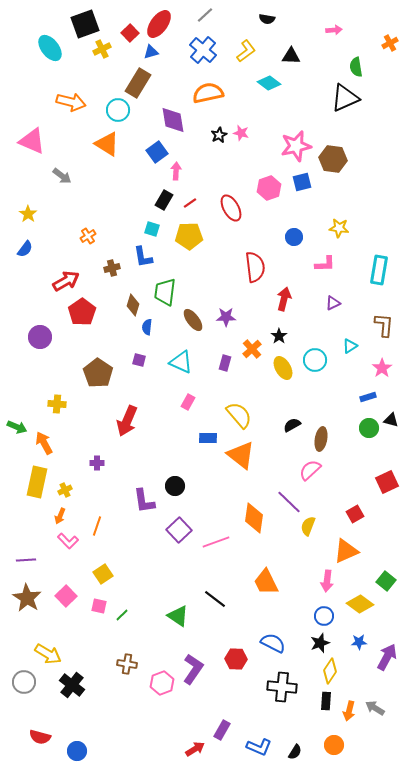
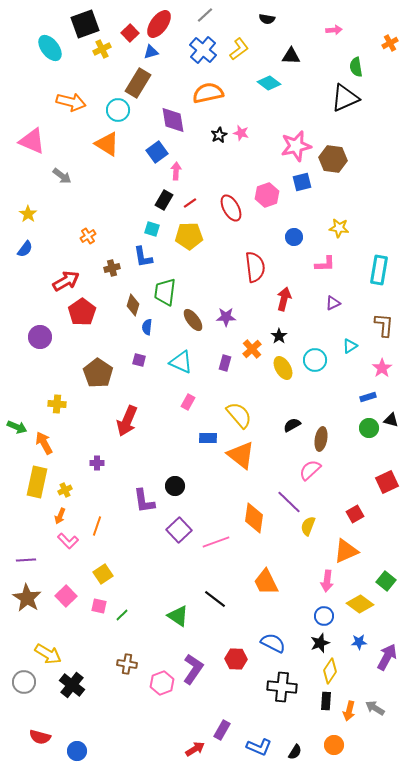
yellow L-shape at (246, 51): moved 7 px left, 2 px up
pink hexagon at (269, 188): moved 2 px left, 7 px down
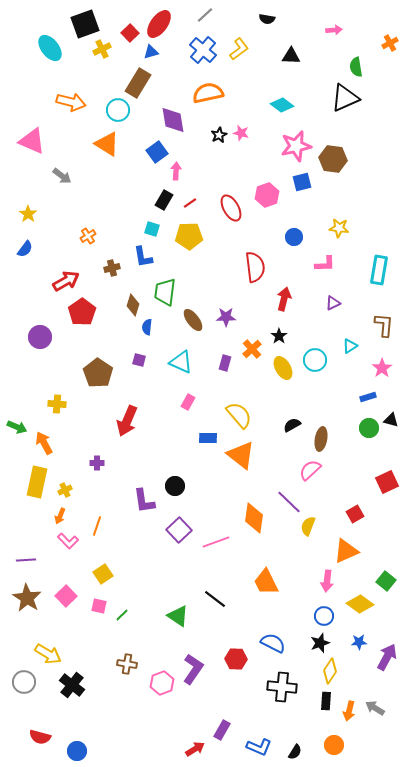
cyan diamond at (269, 83): moved 13 px right, 22 px down
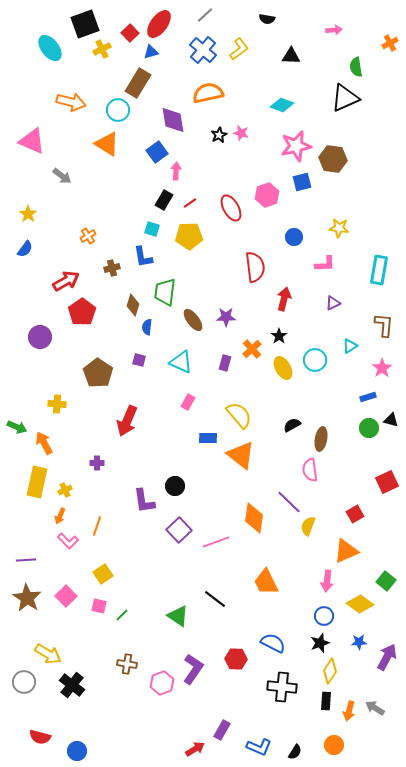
cyan diamond at (282, 105): rotated 15 degrees counterclockwise
pink semicircle at (310, 470): rotated 55 degrees counterclockwise
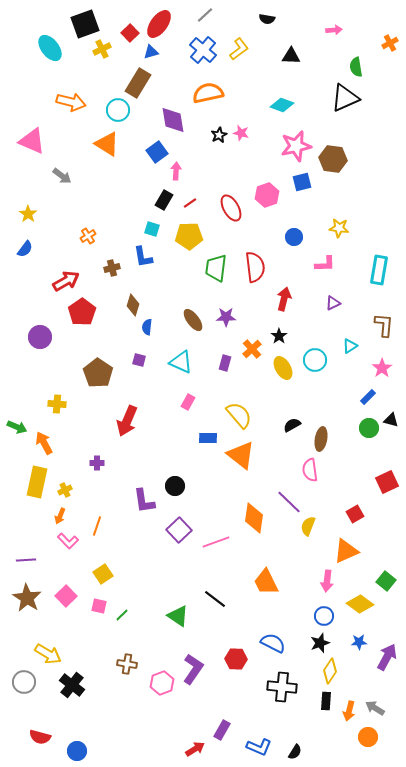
green trapezoid at (165, 292): moved 51 px right, 24 px up
blue rectangle at (368, 397): rotated 28 degrees counterclockwise
orange circle at (334, 745): moved 34 px right, 8 px up
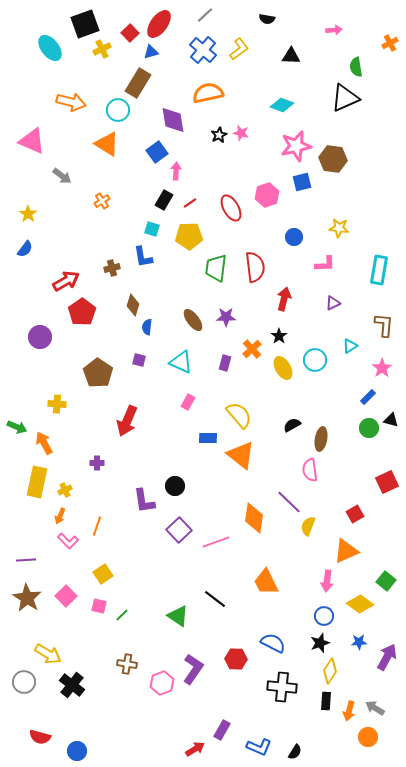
orange cross at (88, 236): moved 14 px right, 35 px up
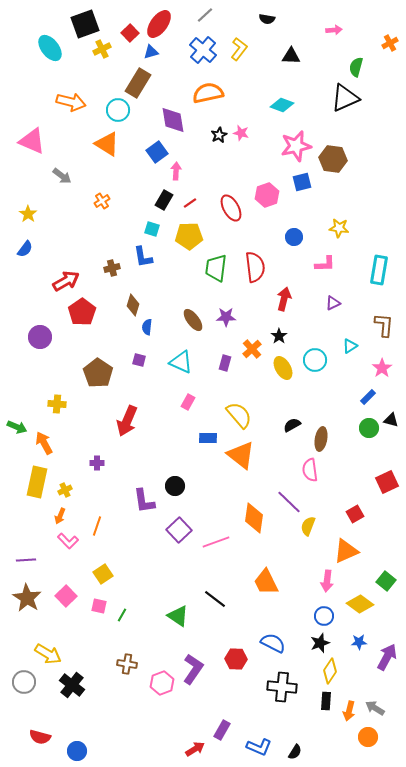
yellow L-shape at (239, 49): rotated 15 degrees counterclockwise
green semicircle at (356, 67): rotated 24 degrees clockwise
green line at (122, 615): rotated 16 degrees counterclockwise
